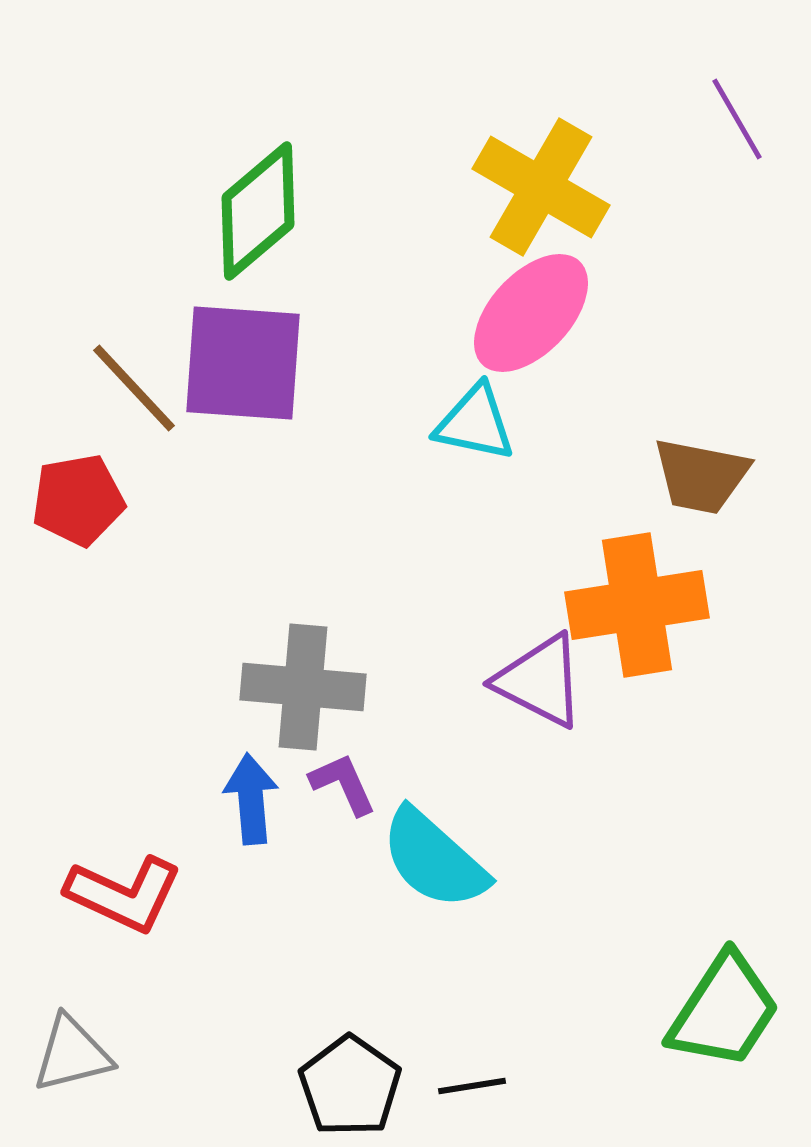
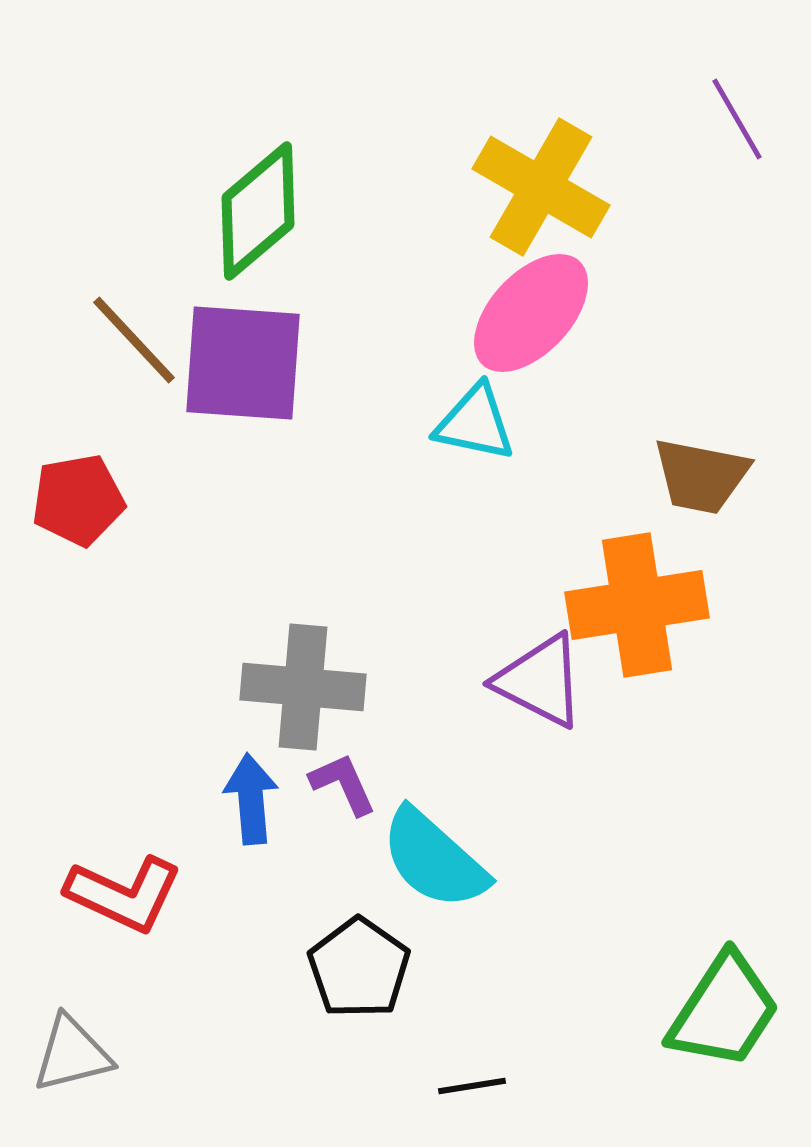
brown line: moved 48 px up
black pentagon: moved 9 px right, 118 px up
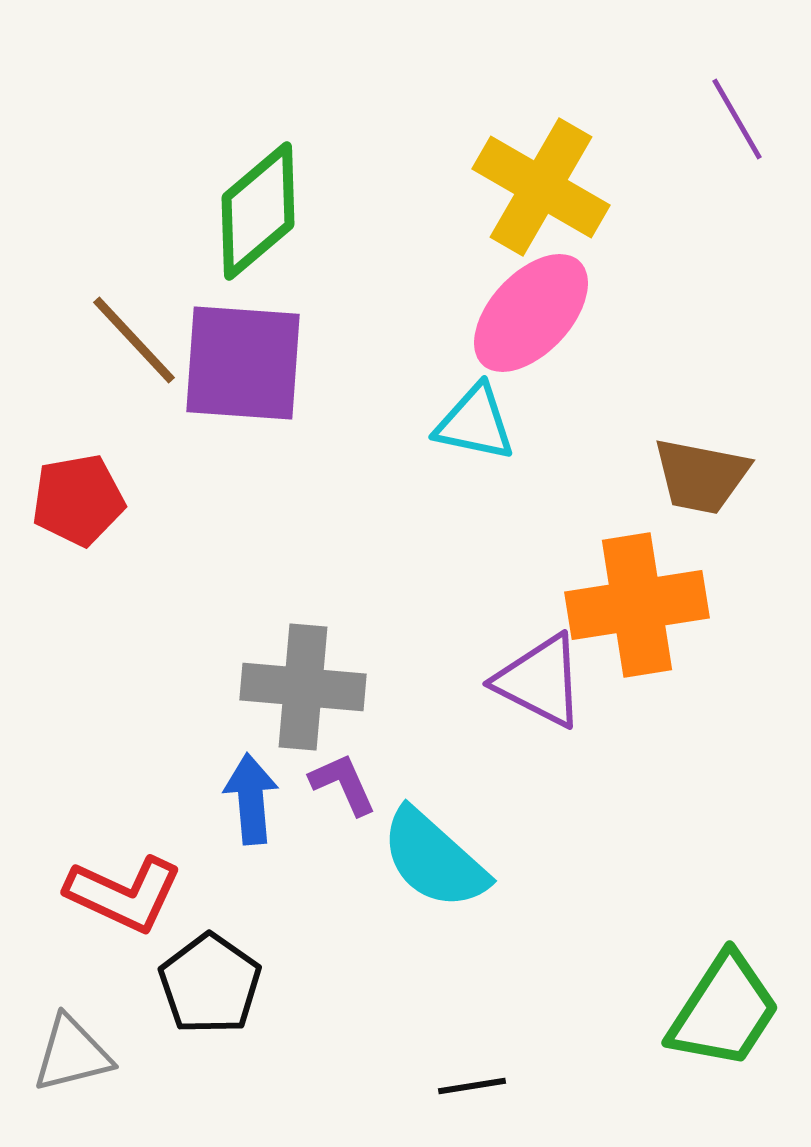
black pentagon: moved 149 px left, 16 px down
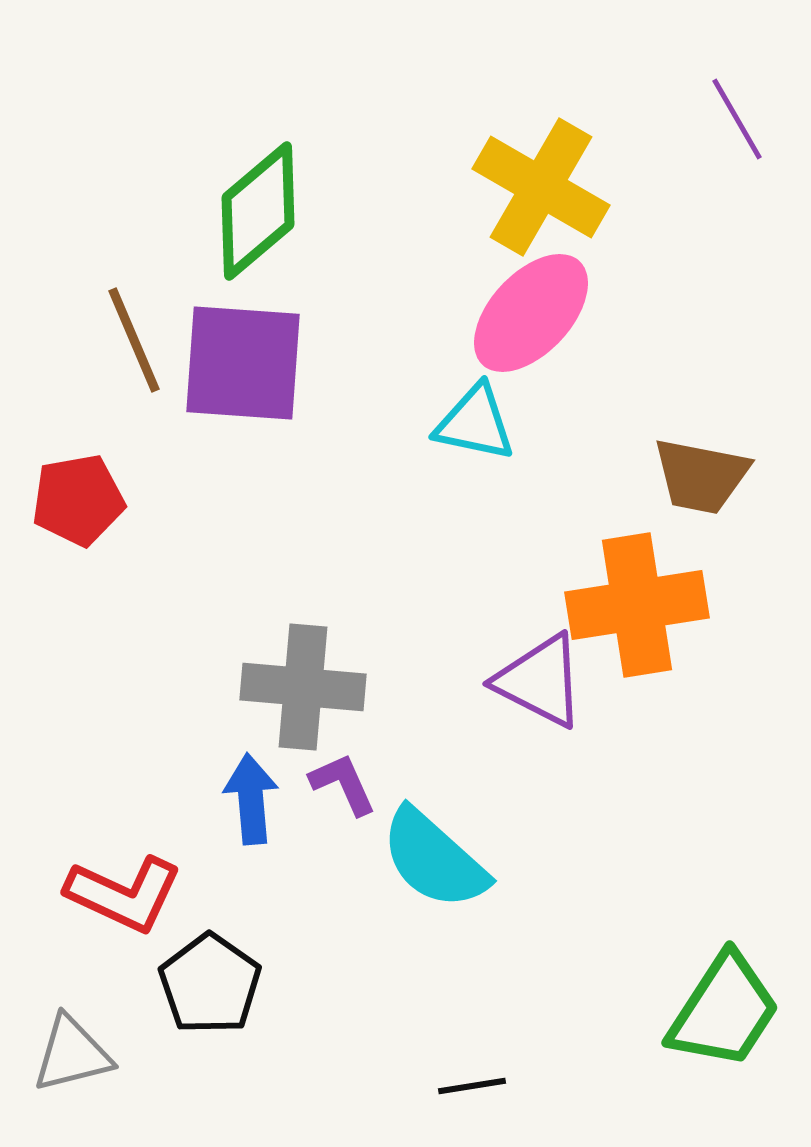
brown line: rotated 20 degrees clockwise
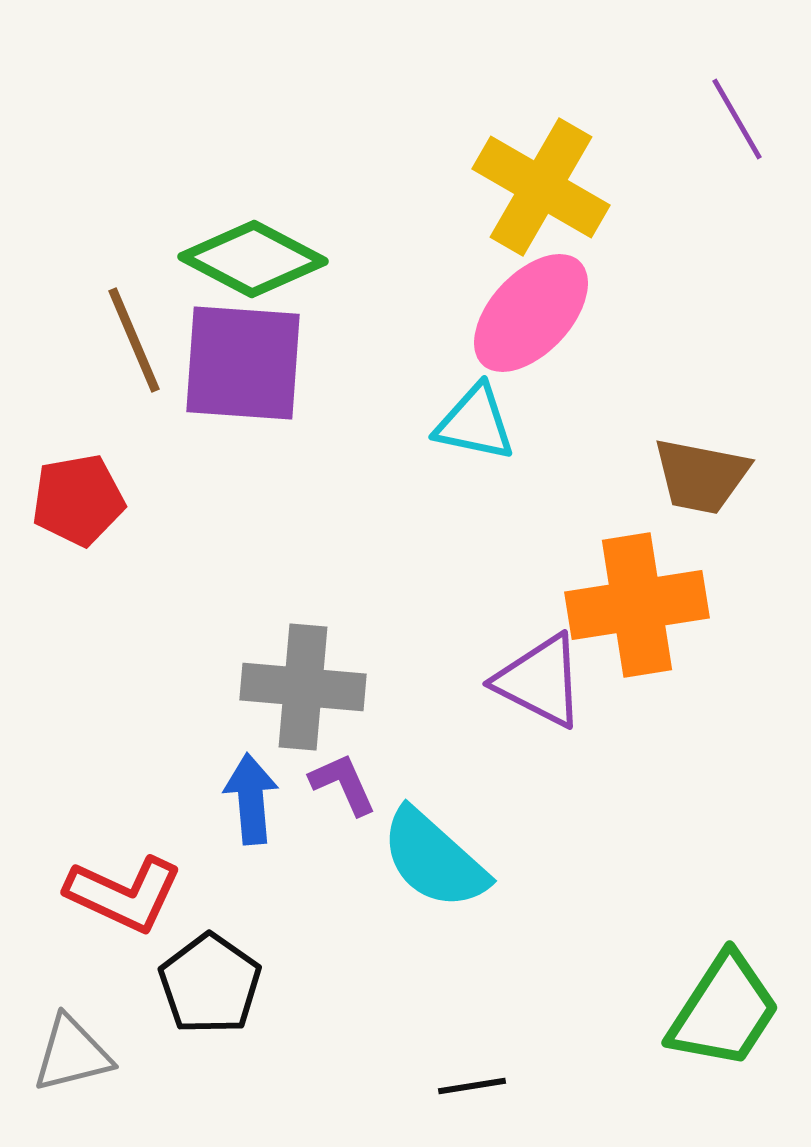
green diamond: moved 5 px left, 48 px down; rotated 68 degrees clockwise
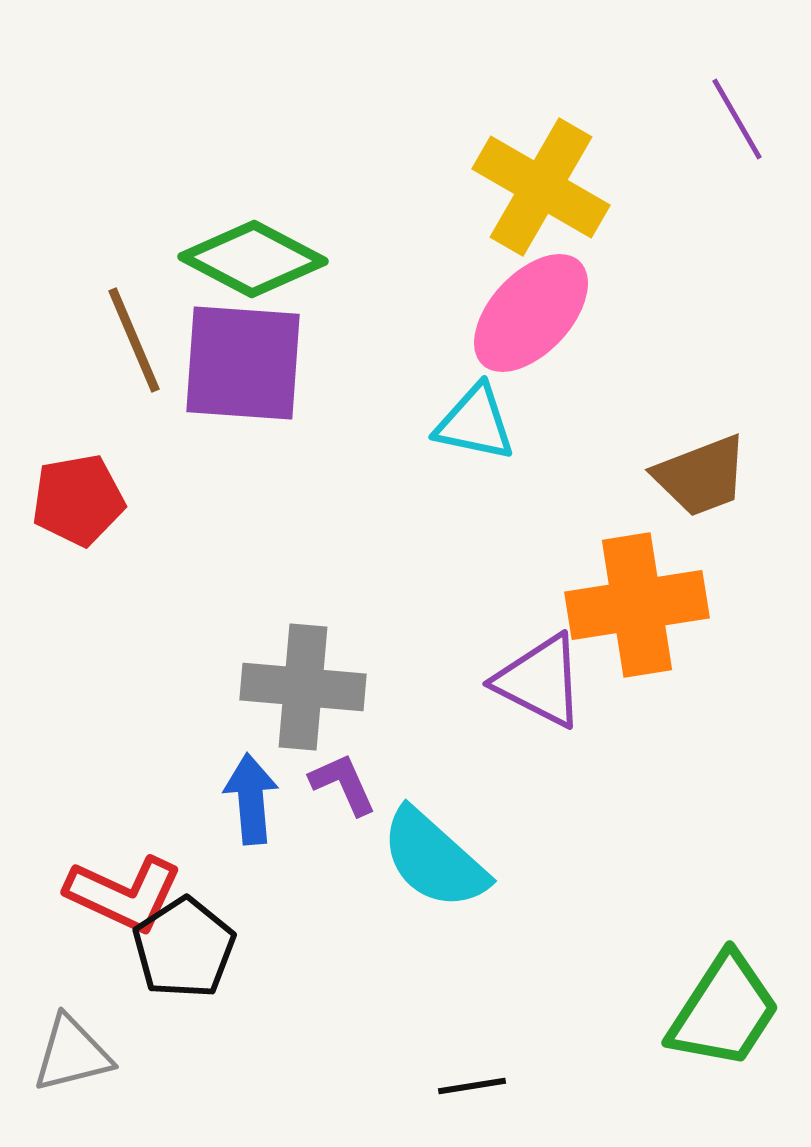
brown trapezoid: rotated 32 degrees counterclockwise
black pentagon: moved 26 px left, 36 px up; rotated 4 degrees clockwise
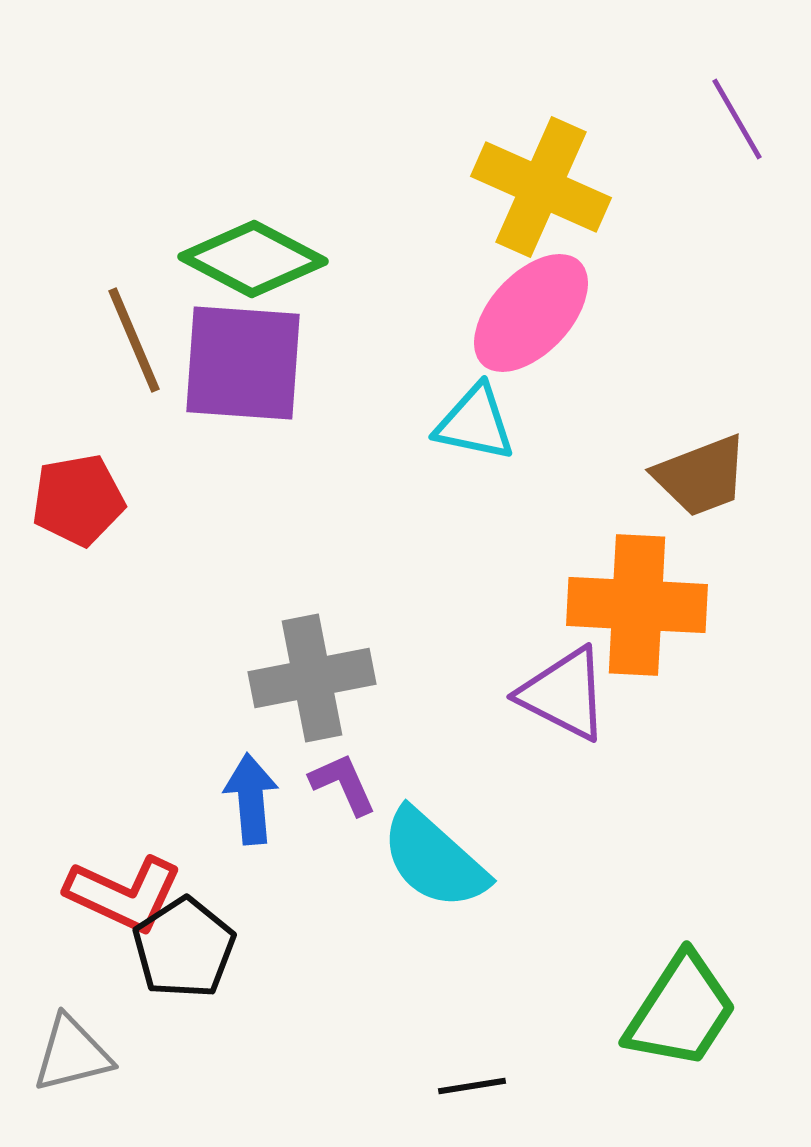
yellow cross: rotated 6 degrees counterclockwise
orange cross: rotated 12 degrees clockwise
purple triangle: moved 24 px right, 13 px down
gray cross: moved 9 px right, 9 px up; rotated 16 degrees counterclockwise
green trapezoid: moved 43 px left
